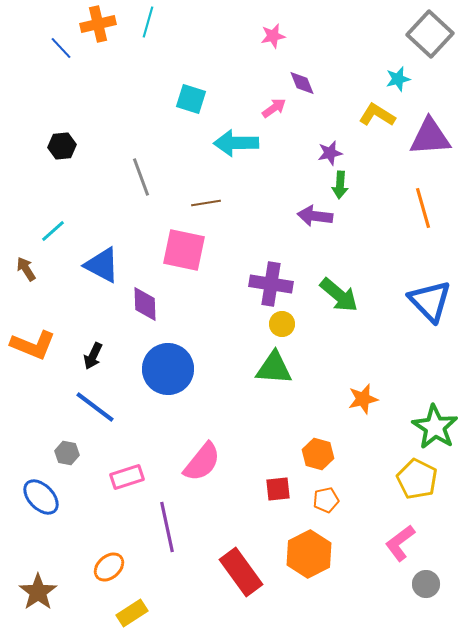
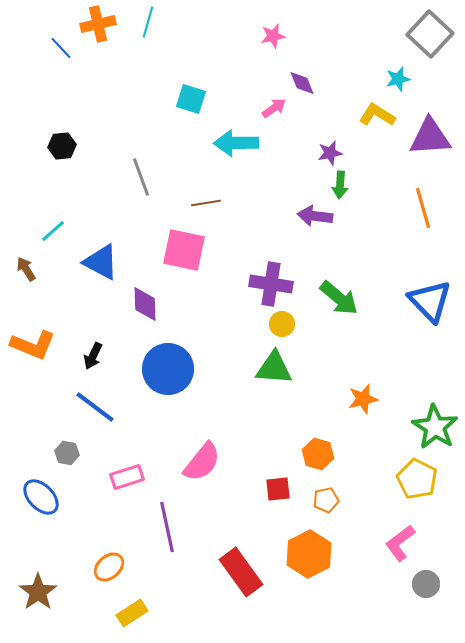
blue triangle at (102, 265): moved 1 px left, 3 px up
green arrow at (339, 295): moved 3 px down
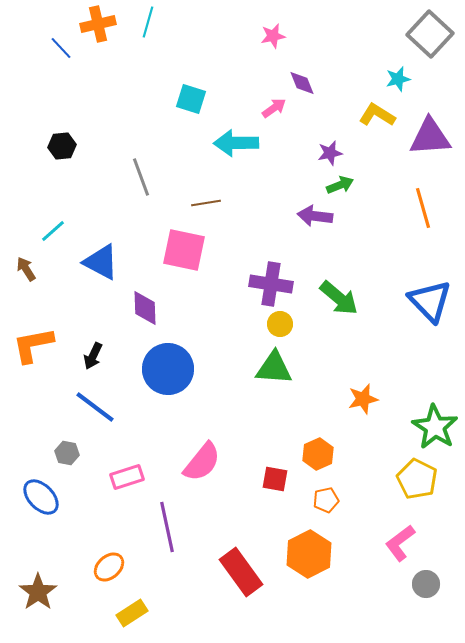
green arrow at (340, 185): rotated 116 degrees counterclockwise
purple diamond at (145, 304): moved 4 px down
yellow circle at (282, 324): moved 2 px left
orange L-shape at (33, 345): rotated 147 degrees clockwise
orange hexagon at (318, 454): rotated 20 degrees clockwise
red square at (278, 489): moved 3 px left, 10 px up; rotated 16 degrees clockwise
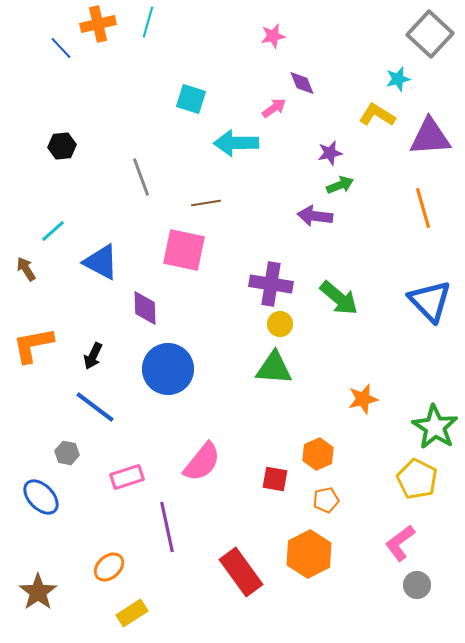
gray circle at (426, 584): moved 9 px left, 1 px down
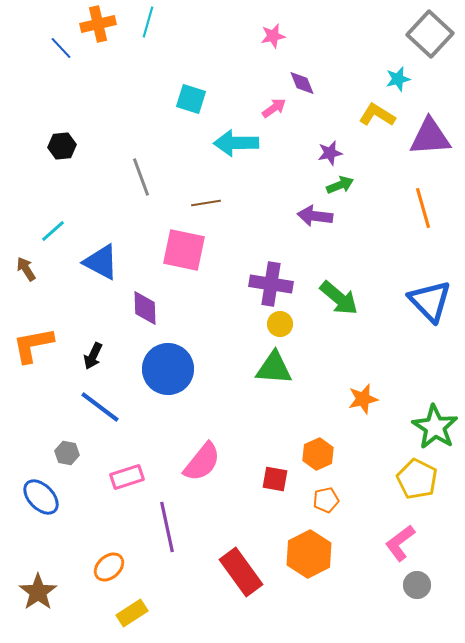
blue line at (95, 407): moved 5 px right
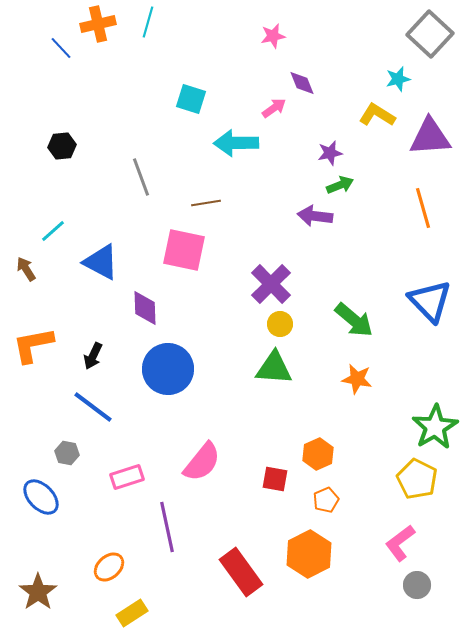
purple cross at (271, 284): rotated 36 degrees clockwise
green arrow at (339, 298): moved 15 px right, 22 px down
orange star at (363, 399): moved 6 px left, 20 px up; rotated 24 degrees clockwise
blue line at (100, 407): moved 7 px left
green star at (435, 427): rotated 9 degrees clockwise
orange pentagon at (326, 500): rotated 10 degrees counterclockwise
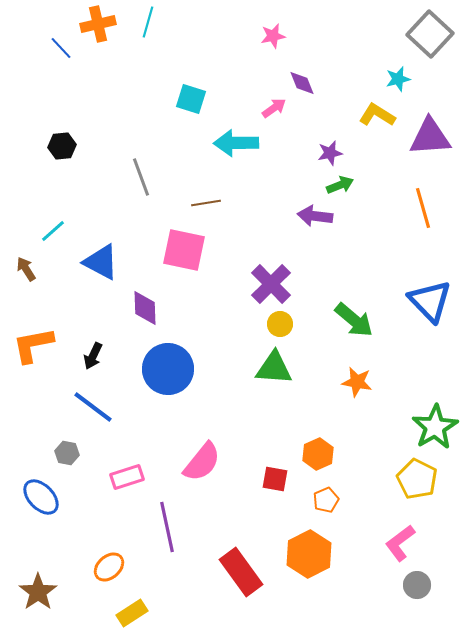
orange star at (357, 379): moved 3 px down
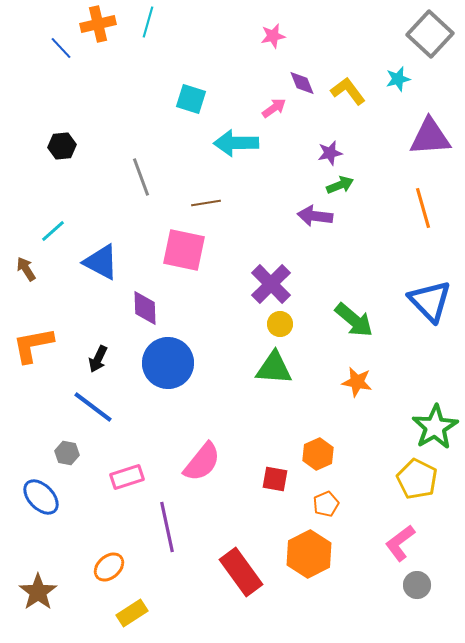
yellow L-shape at (377, 115): moved 29 px left, 24 px up; rotated 21 degrees clockwise
black arrow at (93, 356): moved 5 px right, 3 px down
blue circle at (168, 369): moved 6 px up
orange pentagon at (326, 500): moved 4 px down
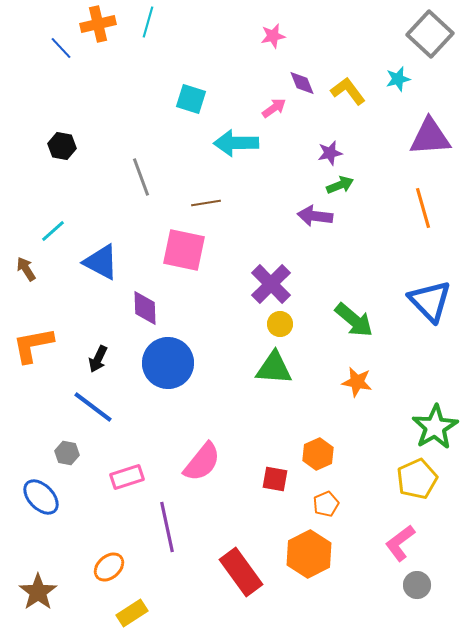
black hexagon at (62, 146): rotated 16 degrees clockwise
yellow pentagon at (417, 479): rotated 21 degrees clockwise
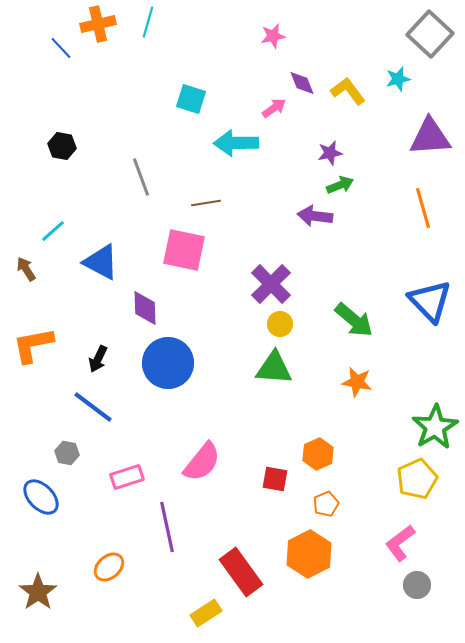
yellow rectangle at (132, 613): moved 74 px right
